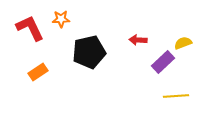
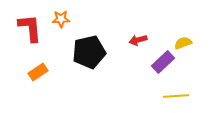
red L-shape: rotated 20 degrees clockwise
red arrow: rotated 18 degrees counterclockwise
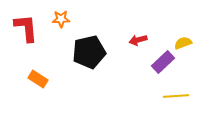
red L-shape: moved 4 px left
orange rectangle: moved 7 px down; rotated 66 degrees clockwise
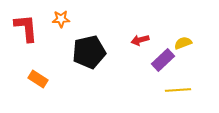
red arrow: moved 2 px right
purple rectangle: moved 2 px up
yellow line: moved 2 px right, 6 px up
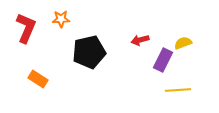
red L-shape: rotated 28 degrees clockwise
purple rectangle: rotated 20 degrees counterclockwise
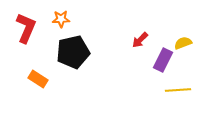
red arrow: rotated 30 degrees counterclockwise
black pentagon: moved 16 px left
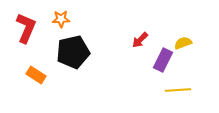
orange rectangle: moved 2 px left, 4 px up
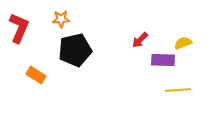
red L-shape: moved 7 px left
black pentagon: moved 2 px right, 2 px up
purple rectangle: rotated 65 degrees clockwise
